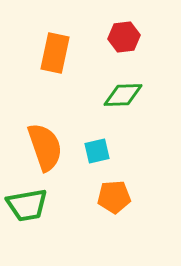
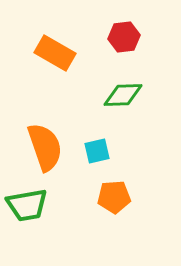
orange rectangle: rotated 72 degrees counterclockwise
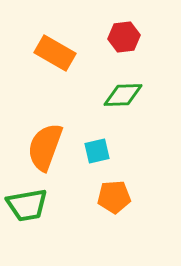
orange semicircle: rotated 141 degrees counterclockwise
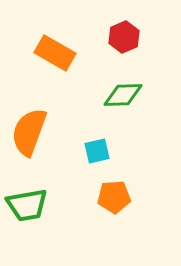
red hexagon: rotated 16 degrees counterclockwise
orange semicircle: moved 16 px left, 15 px up
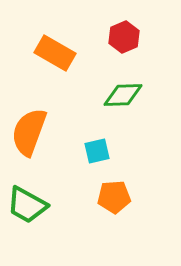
green trapezoid: rotated 39 degrees clockwise
